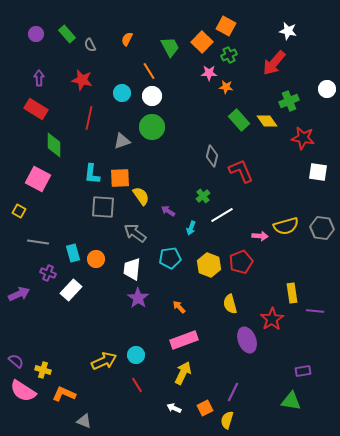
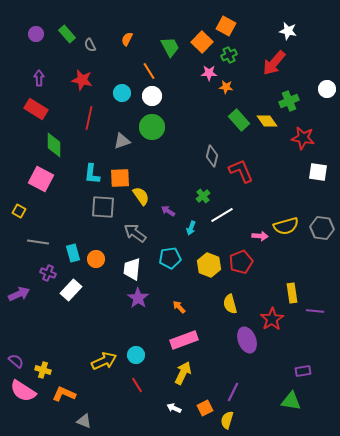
pink square at (38, 179): moved 3 px right
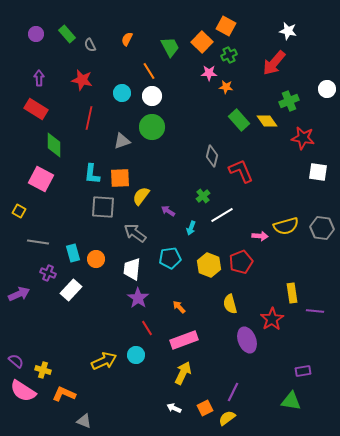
yellow semicircle at (141, 196): rotated 108 degrees counterclockwise
red line at (137, 385): moved 10 px right, 57 px up
yellow semicircle at (227, 420): moved 2 px up; rotated 36 degrees clockwise
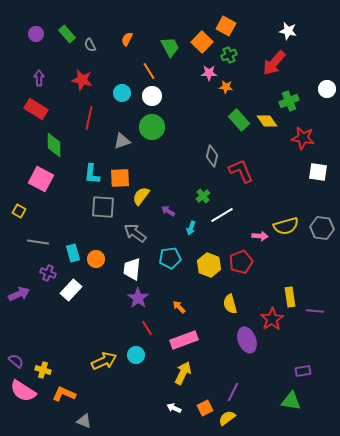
yellow rectangle at (292, 293): moved 2 px left, 4 px down
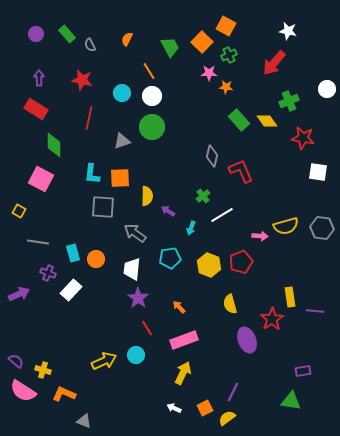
yellow semicircle at (141, 196): moved 6 px right; rotated 144 degrees clockwise
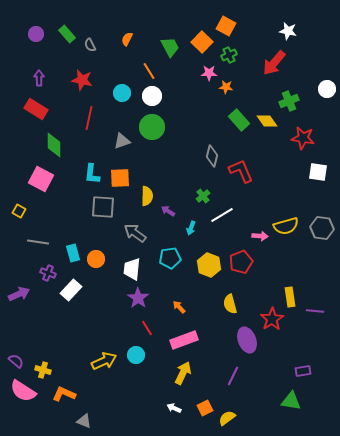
purple line at (233, 392): moved 16 px up
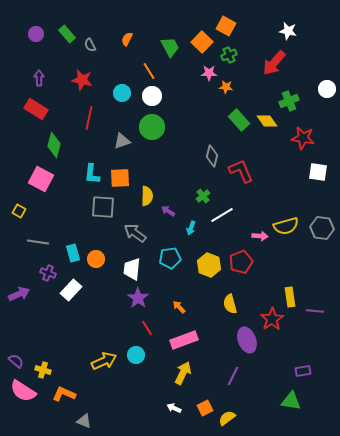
green diamond at (54, 145): rotated 15 degrees clockwise
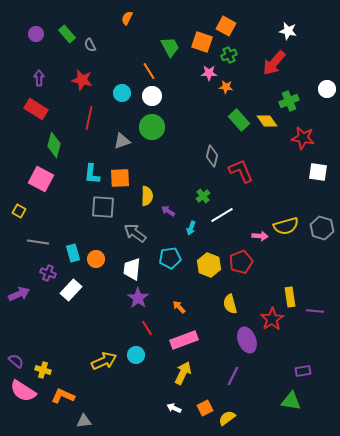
orange semicircle at (127, 39): moved 21 px up
orange square at (202, 42): rotated 25 degrees counterclockwise
gray hexagon at (322, 228): rotated 10 degrees clockwise
orange L-shape at (64, 394): moved 1 px left, 2 px down
gray triangle at (84, 421): rotated 28 degrees counterclockwise
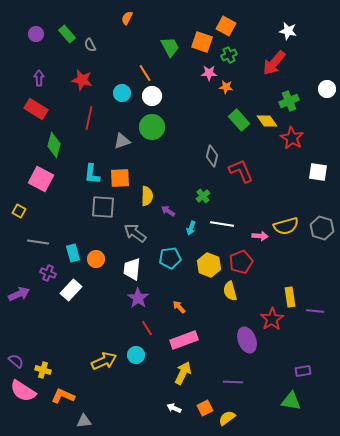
orange line at (149, 71): moved 4 px left, 2 px down
red star at (303, 138): moved 11 px left; rotated 20 degrees clockwise
white line at (222, 215): moved 9 px down; rotated 40 degrees clockwise
yellow semicircle at (230, 304): moved 13 px up
purple line at (233, 376): moved 6 px down; rotated 66 degrees clockwise
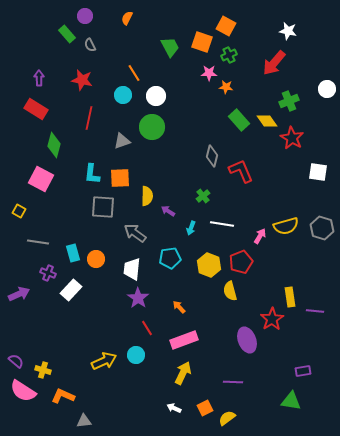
purple circle at (36, 34): moved 49 px right, 18 px up
orange line at (145, 73): moved 11 px left
cyan circle at (122, 93): moved 1 px right, 2 px down
white circle at (152, 96): moved 4 px right
pink arrow at (260, 236): rotated 63 degrees counterclockwise
